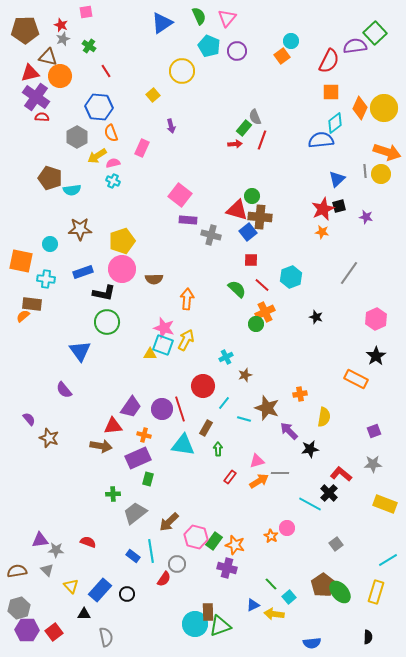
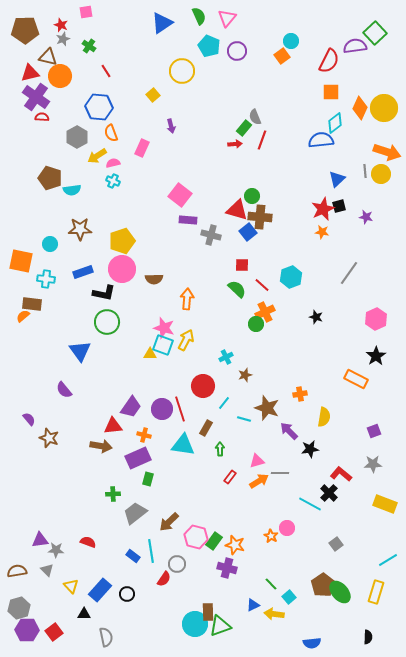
red square at (251, 260): moved 9 px left, 5 px down
green arrow at (218, 449): moved 2 px right
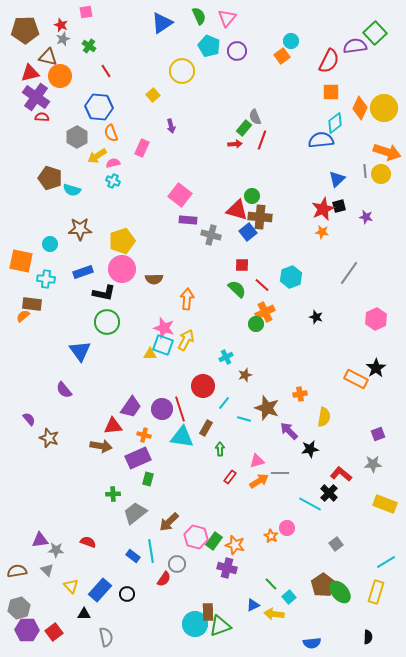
cyan semicircle at (72, 190): rotated 24 degrees clockwise
black star at (376, 356): moved 12 px down
purple square at (374, 431): moved 4 px right, 3 px down
cyan triangle at (183, 445): moved 1 px left, 8 px up
cyan line at (388, 560): moved 2 px left, 2 px down
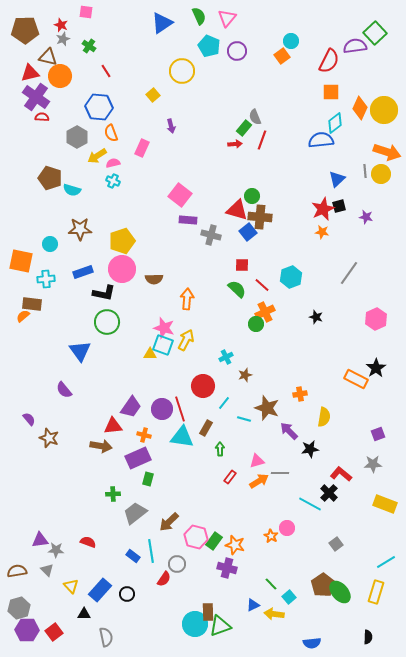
pink square at (86, 12): rotated 16 degrees clockwise
yellow circle at (384, 108): moved 2 px down
cyan cross at (46, 279): rotated 12 degrees counterclockwise
